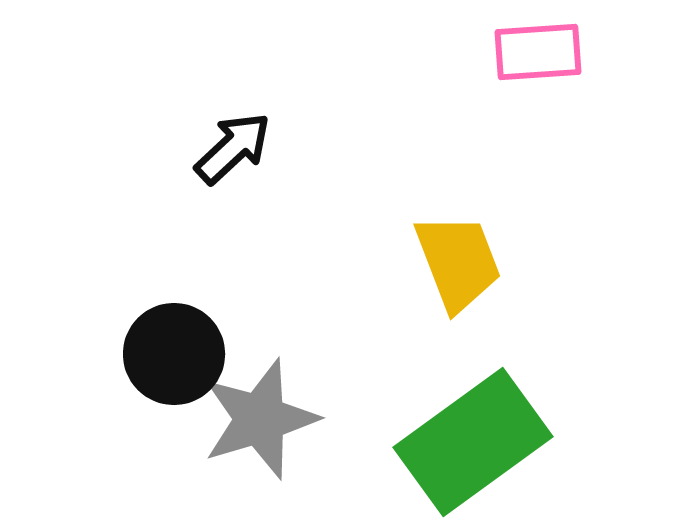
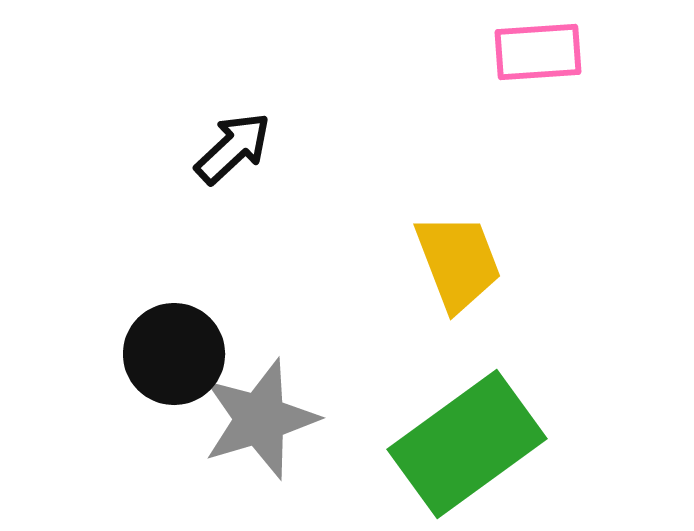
green rectangle: moved 6 px left, 2 px down
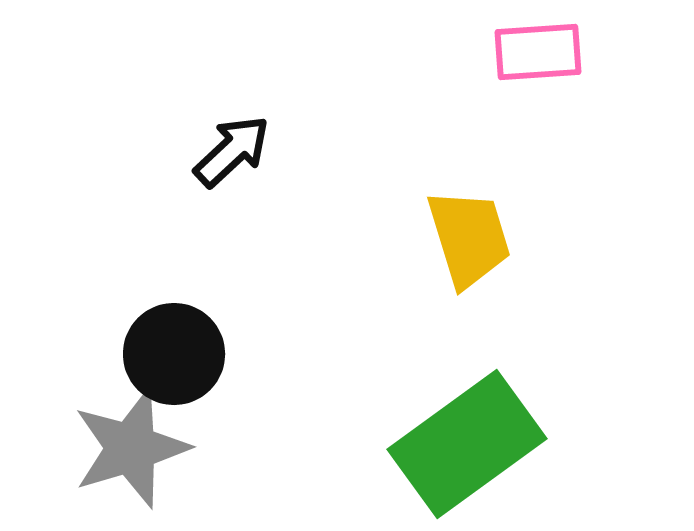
black arrow: moved 1 px left, 3 px down
yellow trapezoid: moved 11 px right, 24 px up; rotated 4 degrees clockwise
gray star: moved 129 px left, 29 px down
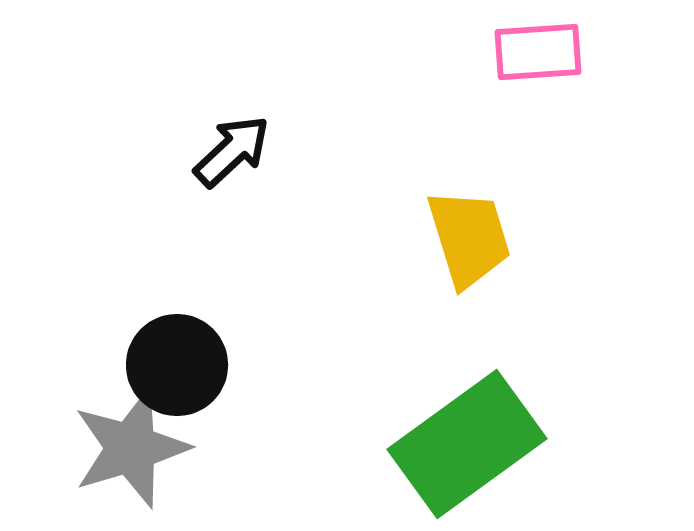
black circle: moved 3 px right, 11 px down
